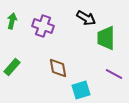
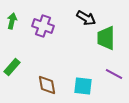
brown diamond: moved 11 px left, 17 px down
cyan square: moved 2 px right, 4 px up; rotated 24 degrees clockwise
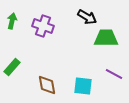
black arrow: moved 1 px right, 1 px up
green trapezoid: rotated 90 degrees clockwise
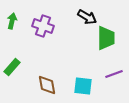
green trapezoid: rotated 90 degrees clockwise
purple line: rotated 48 degrees counterclockwise
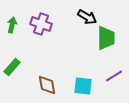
green arrow: moved 4 px down
purple cross: moved 2 px left, 2 px up
purple line: moved 2 px down; rotated 12 degrees counterclockwise
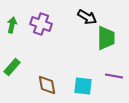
purple line: rotated 42 degrees clockwise
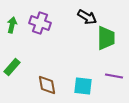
purple cross: moved 1 px left, 1 px up
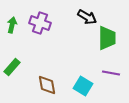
green trapezoid: moved 1 px right
purple line: moved 3 px left, 3 px up
cyan square: rotated 24 degrees clockwise
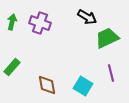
green arrow: moved 3 px up
green trapezoid: rotated 115 degrees counterclockwise
purple line: rotated 66 degrees clockwise
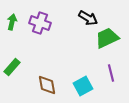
black arrow: moved 1 px right, 1 px down
cyan square: rotated 30 degrees clockwise
